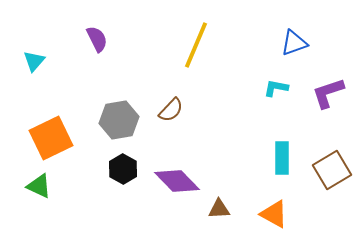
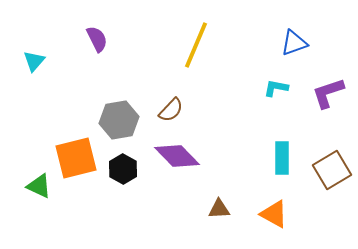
orange square: moved 25 px right, 20 px down; rotated 12 degrees clockwise
purple diamond: moved 25 px up
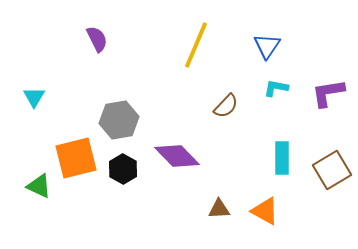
blue triangle: moved 27 px left, 3 px down; rotated 36 degrees counterclockwise
cyan triangle: moved 36 px down; rotated 10 degrees counterclockwise
purple L-shape: rotated 9 degrees clockwise
brown semicircle: moved 55 px right, 4 px up
orange triangle: moved 9 px left, 3 px up
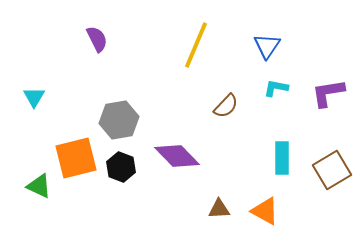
black hexagon: moved 2 px left, 2 px up; rotated 8 degrees counterclockwise
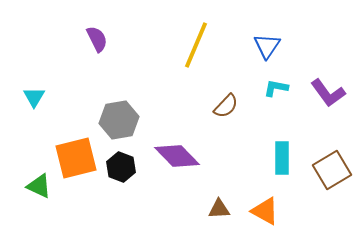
purple L-shape: rotated 117 degrees counterclockwise
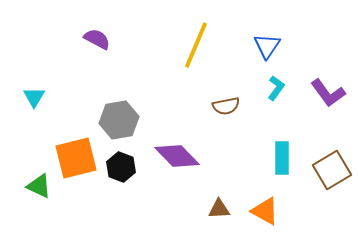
purple semicircle: rotated 36 degrees counterclockwise
cyan L-shape: rotated 115 degrees clockwise
brown semicircle: rotated 36 degrees clockwise
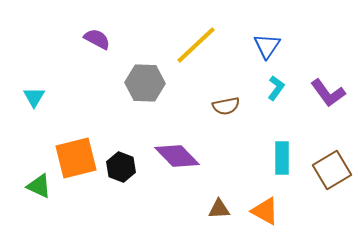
yellow line: rotated 24 degrees clockwise
gray hexagon: moved 26 px right, 37 px up; rotated 12 degrees clockwise
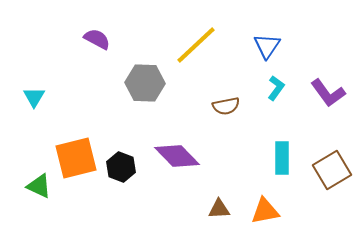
orange triangle: rotated 40 degrees counterclockwise
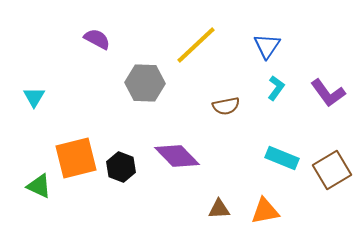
cyan rectangle: rotated 68 degrees counterclockwise
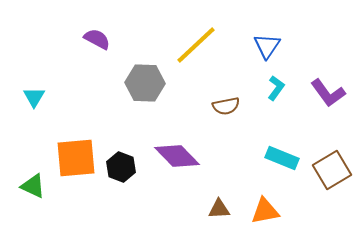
orange square: rotated 9 degrees clockwise
green triangle: moved 6 px left
